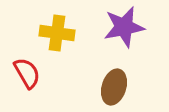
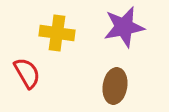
brown ellipse: moved 1 px right, 1 px up; rotated 8 degrees counterclockwise
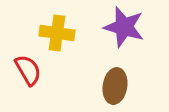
purple star: rotated 27 degrees clockwise
red semicircle: moved 1 px right, 3 px up
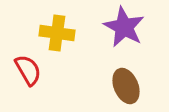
purple star: rotated 12 degrees clockwise
brown ellipse: moved 11 px right; rotated 32 degrees counterclockwise
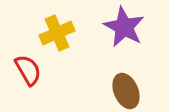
yellow cross: rotated 32 degrees counterclockwise
brown ellipse: moved 5 px down
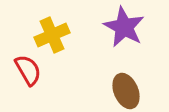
yellow cross: moved 5 px left, 2 px down
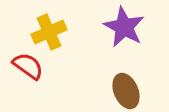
yellow cross: moved 3 px left, 3 px up
red semicircle: moved 4 px up; rotated 24 degrees counterclockwise
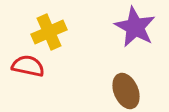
purple star: moved 11 px right
red semicircle: rotated 24 degrees counterclockwise
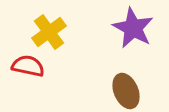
purple star: moved 2 px left, 1 px down
yellow cross: rotated 12 degrees counterclockwise
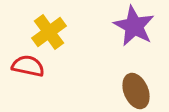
purple star: moved 1 px right, 2 px up
brown ellipse: moved 10 px right
